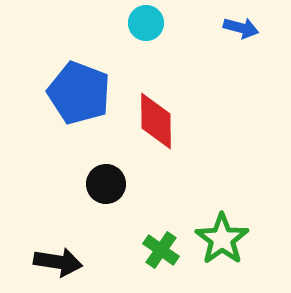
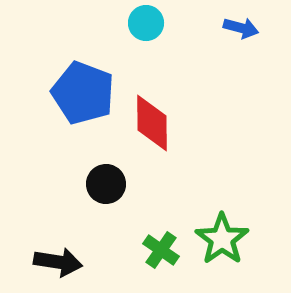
blue pentagon: moved 4 px right
red diamond: moved 4 px left, 2 px down
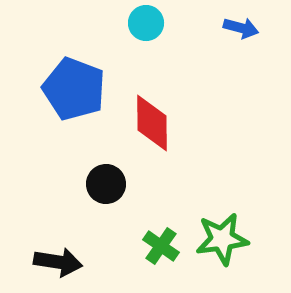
blue pentagon: moved 9 px left, 4 px up
green star: rotated 28 degrees clockwise
green cross: moved 4 px up
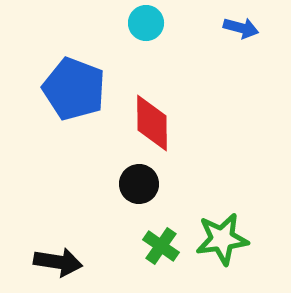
black circle: moved 33 px right
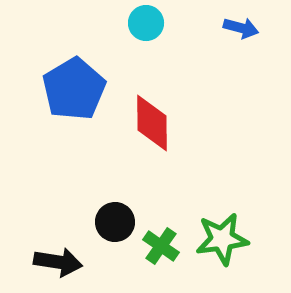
blue pentagon: rotated 20 degrees clockwise
black circle: moved 24 px left, 38 px down
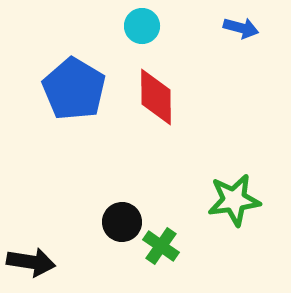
cyan circle: moved 4 px left, 3 px down
blue pentagon: rotated 10 degrees counterclockwise
red diamond: moved 4 px right, 26 px up
black circle: moved 7 px right
green star: moved 12 px right, 39 px up
black arrow: moved 27 px left
